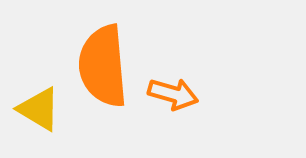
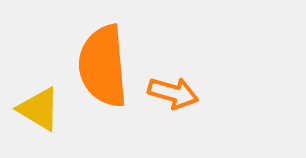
orange arrow: moved 1 px up
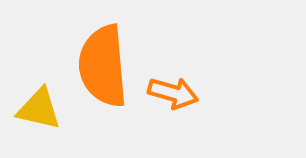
yellow triangle: rotated 18 degrees counterclockwise
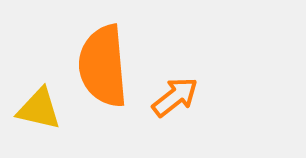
orange arrow: moved 2 px right, 4 px down; rotated 54 degrees counterclockwise
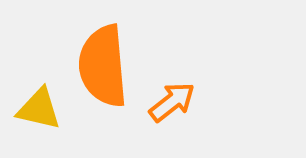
orange arrow: moved 3 px left, 5 px down
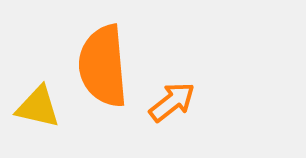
yellow triangle: moved 1 px left, 2 px up
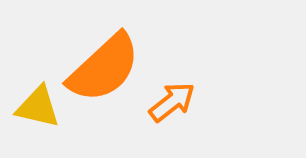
orange semicircle: moved 1 px right, 2 px down; rotated 128 degrees counterclockwise
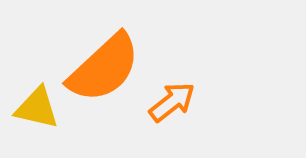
yellow triangle: moved 1 px left, 1 px down
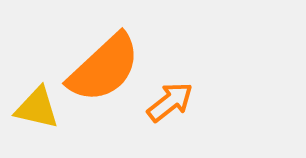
orange arrow: moved 2 px left
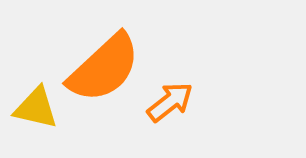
yellow triangle: moved 1 px left
